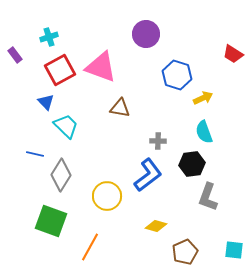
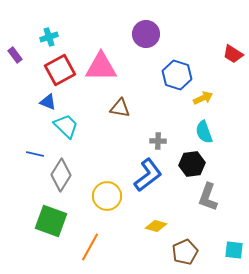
pink triangle: rotated 20 degrees counterclockwise
blue triangle: moved 2 px right; rotated 24 degrees counterclockwise
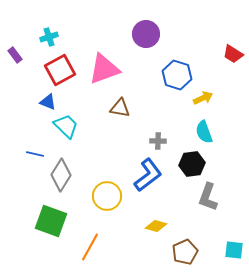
pink triangle: moved 3 px right, 2 px down; rotated 20 degrees counterclockwise
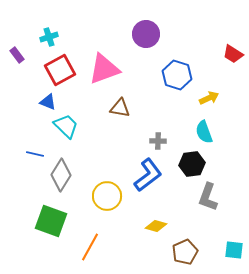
purple rectangle: moved 2 px right
yellow arrow: moved 6 px right
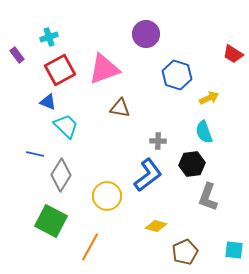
green square: rotated 8 degrees clockwise
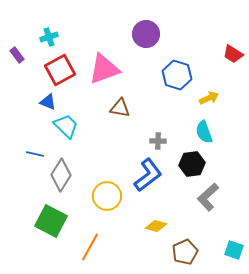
gray L-shape: rotated 28 degrees clockwise
cyan square: rotated 12 degrees clockwise
